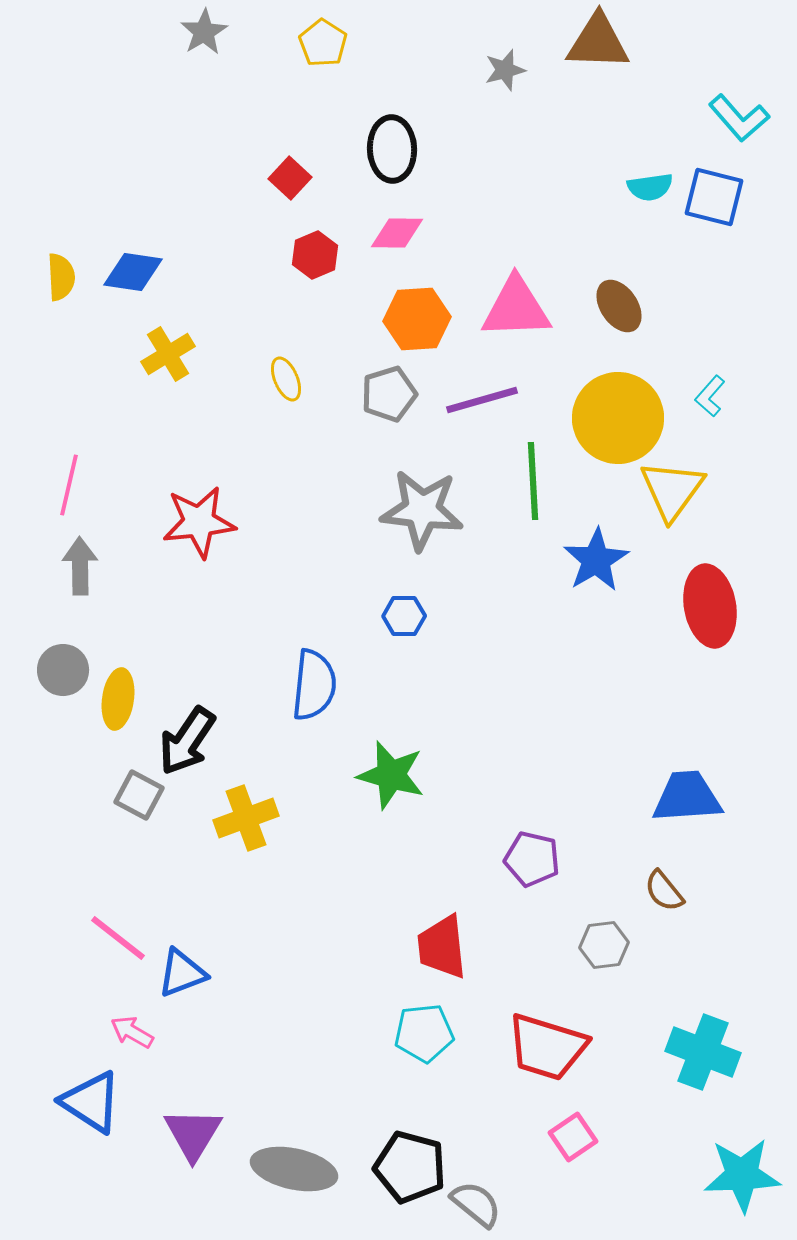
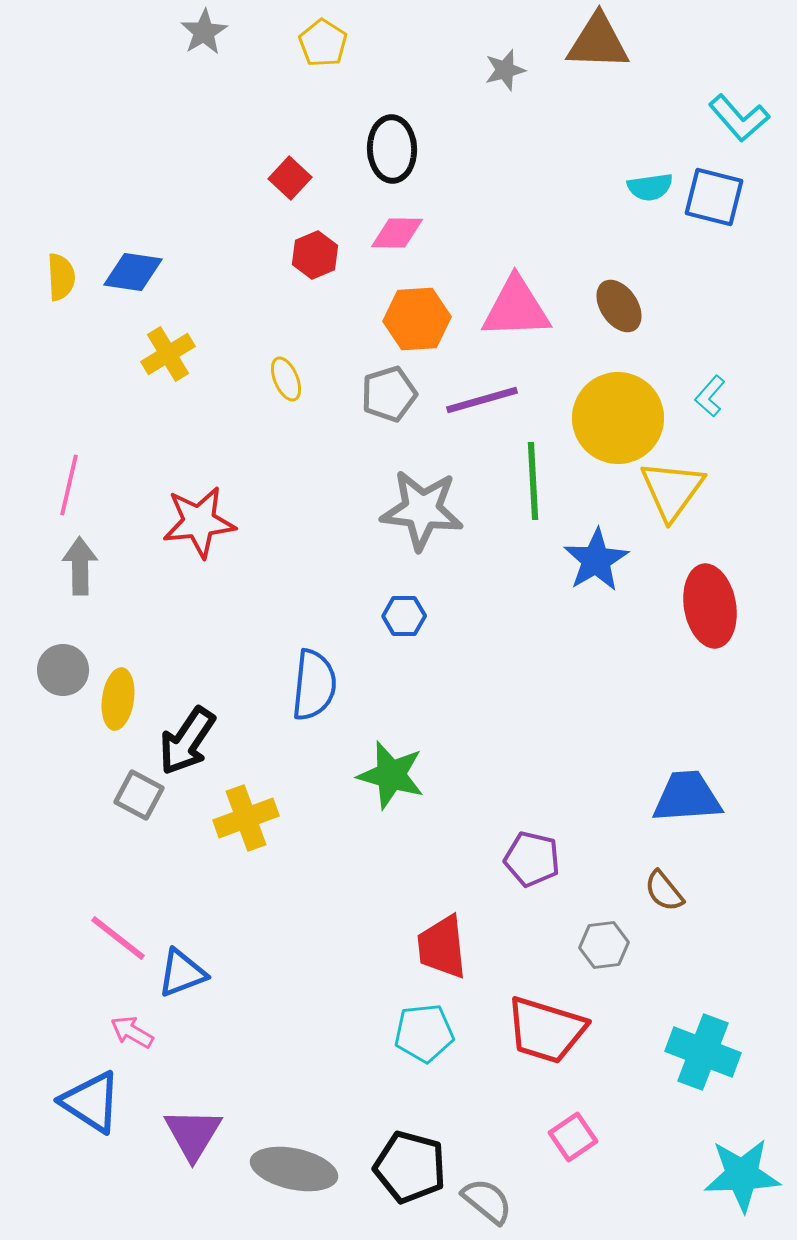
red trapezoid at (547, 1047): moved 1 px left, 17 px up
gray semicircle at (476, 1204): moved 11 px right, 3 px up
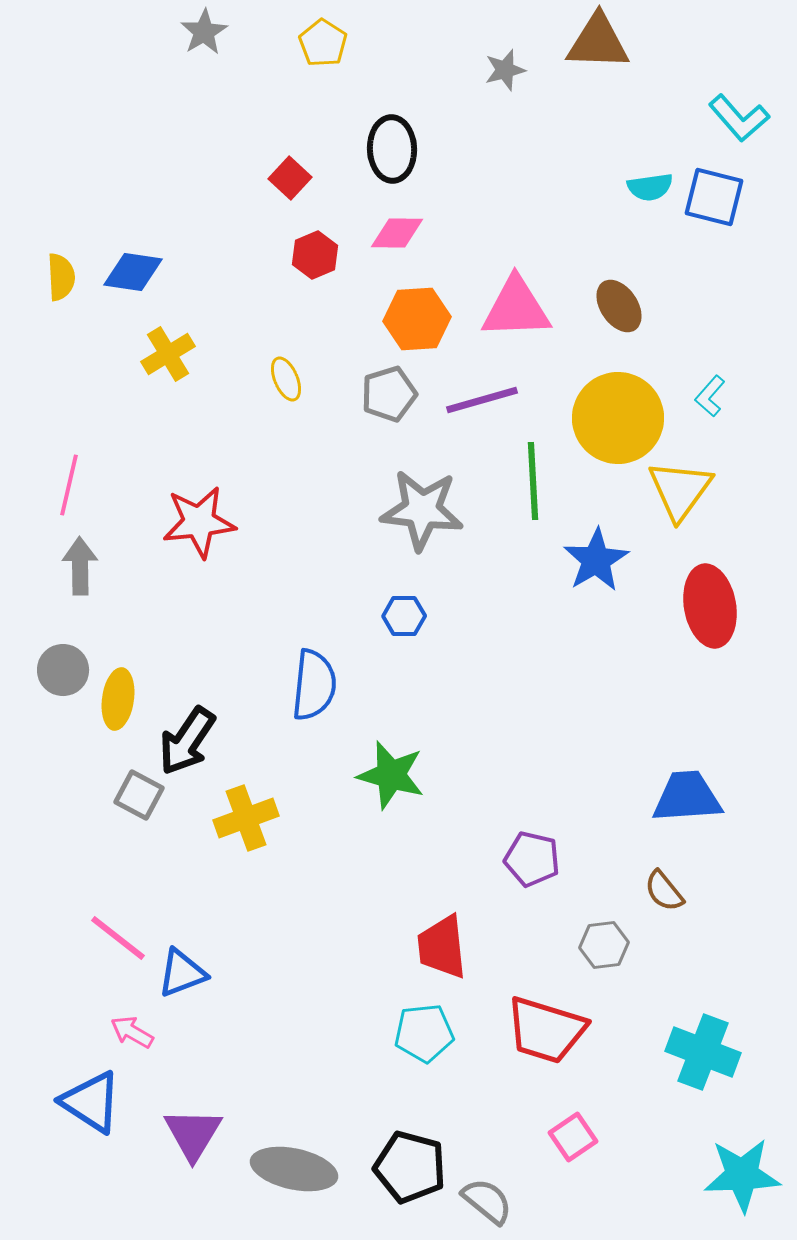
yellow triangle at (672, 490): moved 8 px right
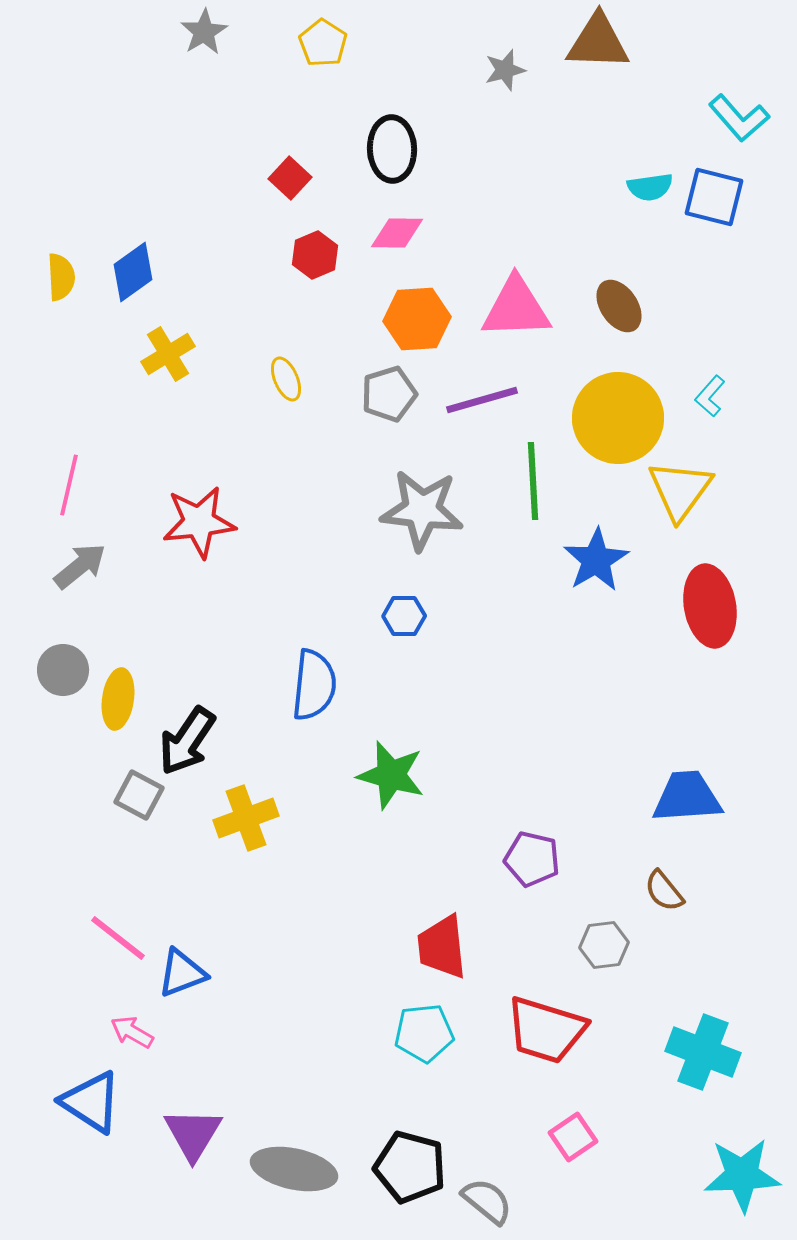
blue diamond at (133, 272): rotated 44 degrees counterclockwise
gray arrow at (80, 566): rotated 52 degrees clockwise
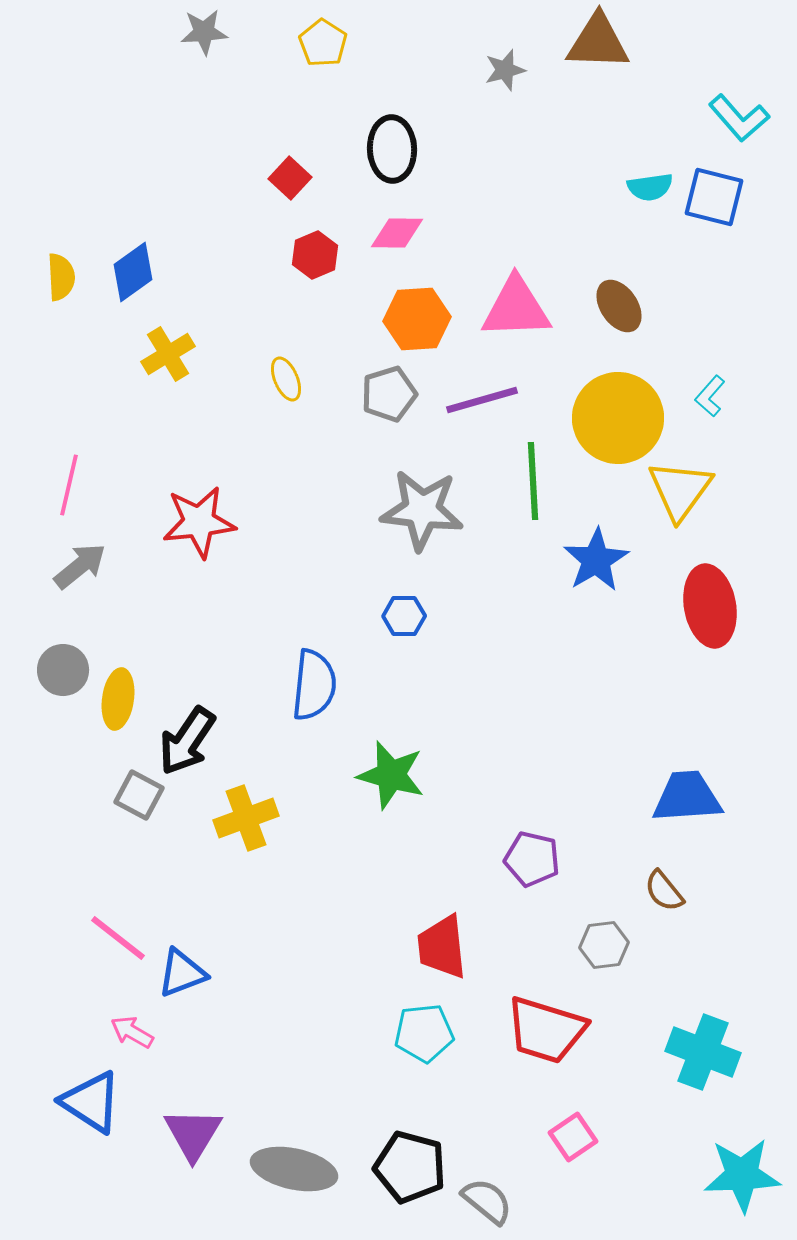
gray star at (204, 32): rotated 27 degrees clockwise
